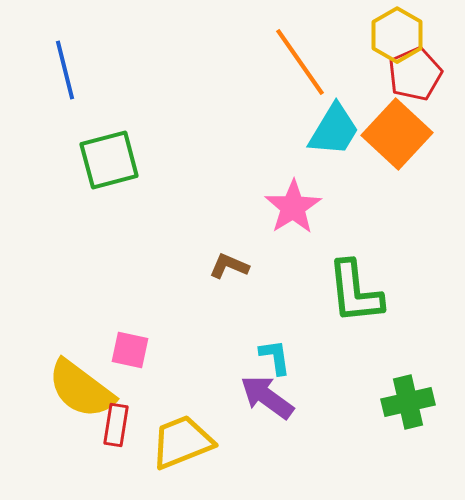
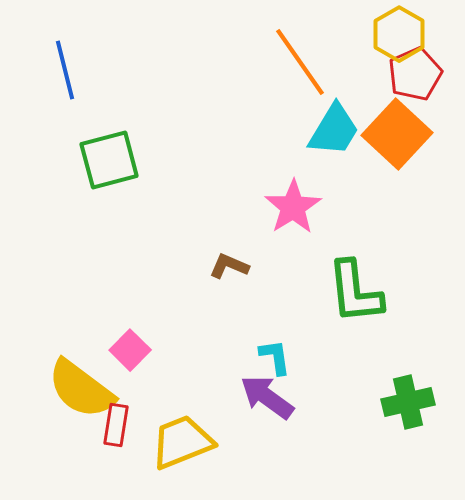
yellow hexagon: moved 2 px right, 1 px up
pink square: rotated 33 degrees clockwise
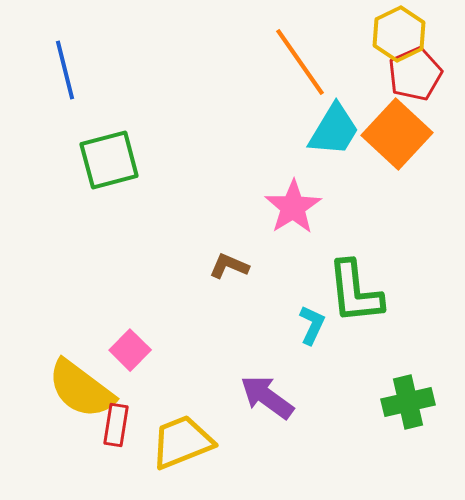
yellow hexagon: rotated 4 degrees clockwise
cyan L-shape: moved 37 px right, 32 px up; rotated 33 degrees clockwise
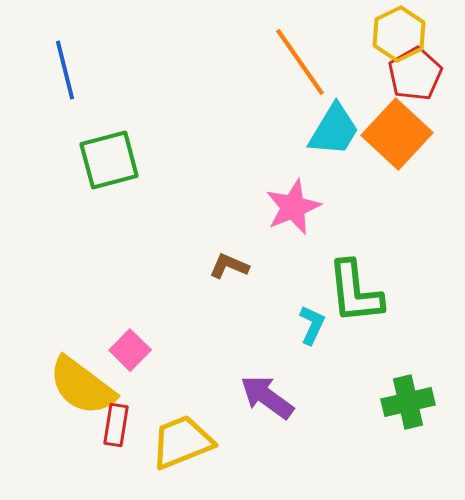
red pentagon: rotated 6 degrees counterclockwise
pink star: rotated 10 degrees clockwise
yellow semicircle: moved 1 px right, 3 px up
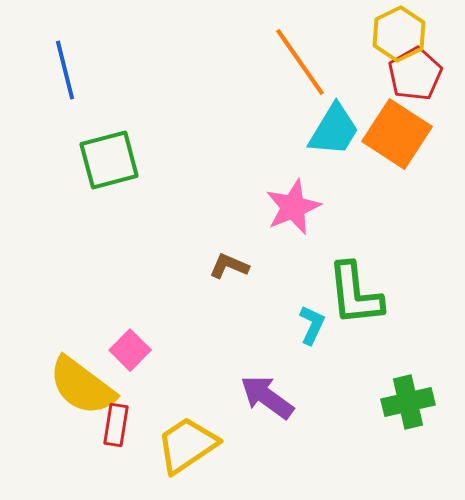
orange square: rotated 10 degrees counterclockwise
green L-shape: moved 2 px down
yellow trapezoid: moved 5 px right, 3 px down; rotated 12 degrees counterclockwise
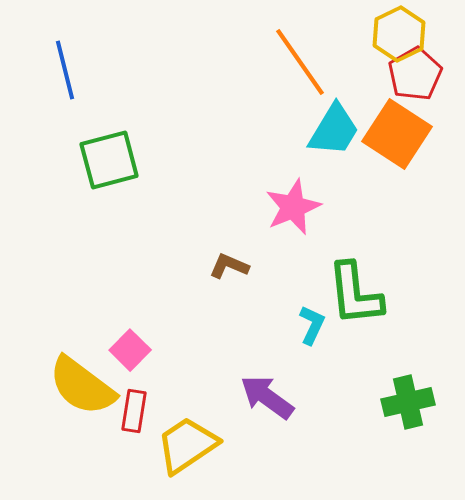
red rectangle: moved 18 px right, 14 px up
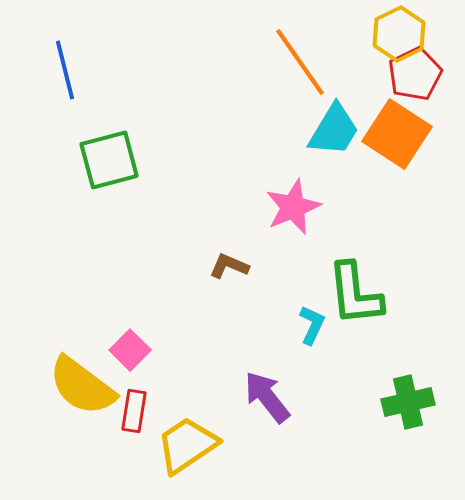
red pentagon: rotated 4 degrees clockwise
purple arrow: rotated 16 degrees clockwise
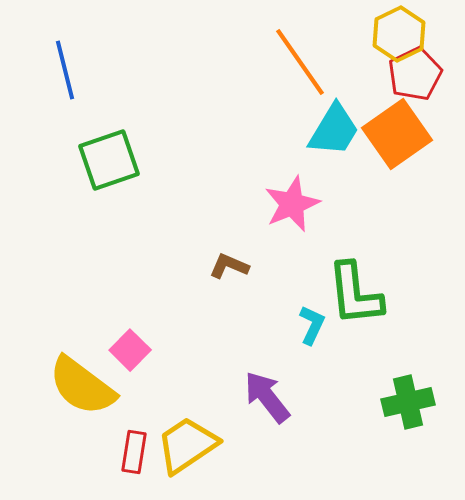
orange square: rotated 22 degrees clockwise
green square: rotated 4 degrees counterclockwise
pink star: moved 1 px left, 3 px up
red rectangle: moved 41 px down
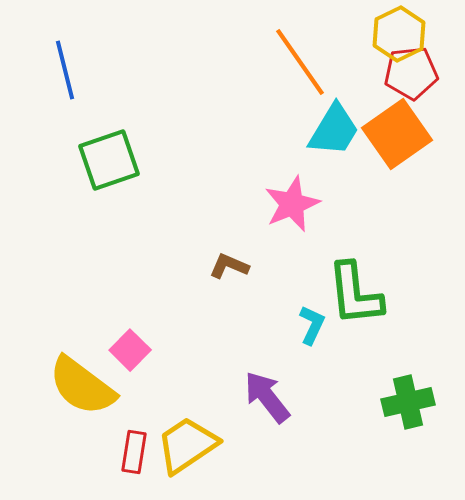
red pentagon: moved 4 px left, 1 px up; rotated 20 degrees clockwise
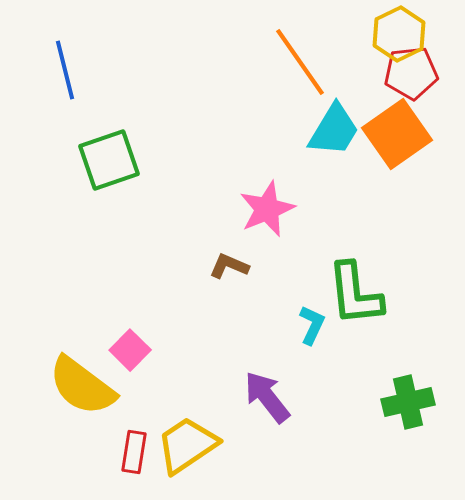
pink star: moved 25 px left, 5 px down
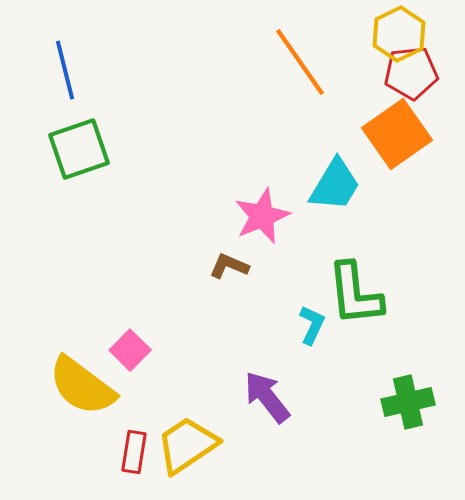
cyan trapezoid: moved 1 px right, 55 px down
green square: moved 30 px left, 11 px up
pink star: moved 5 px left, 7 px down
